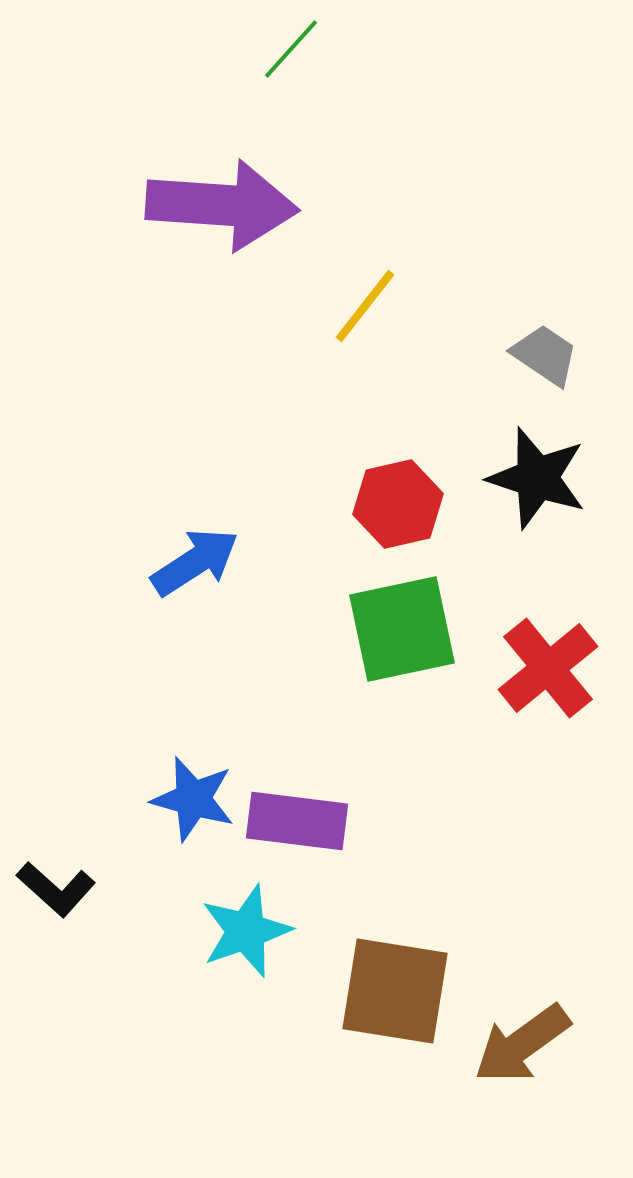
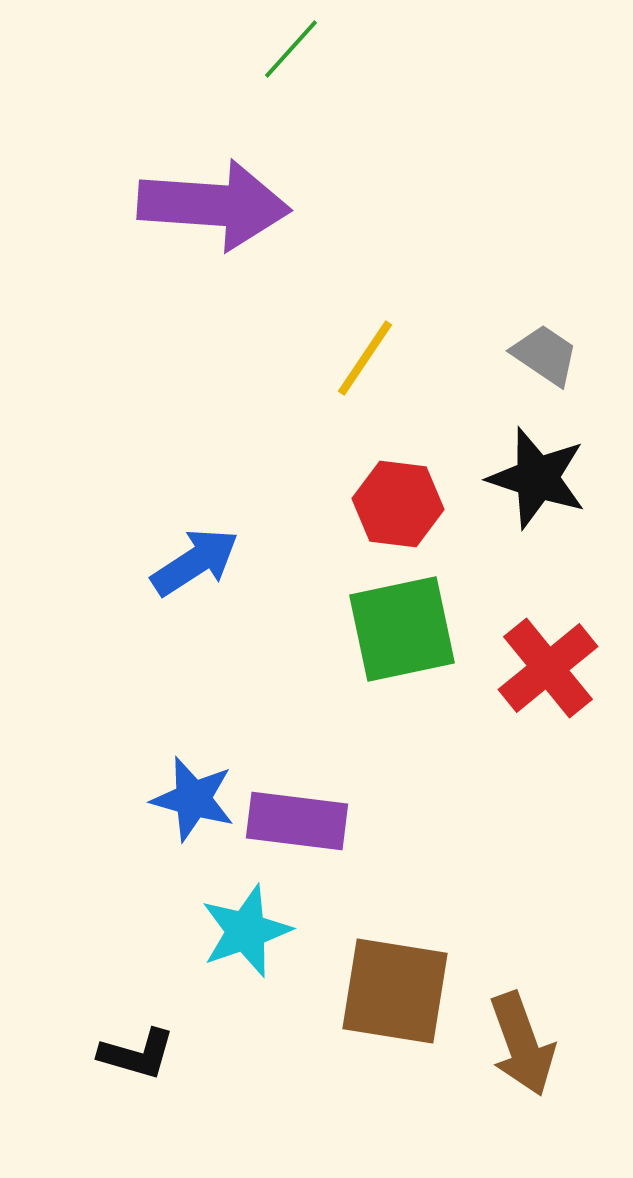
purple arrow: moved 8 px left
yellow line: moved 52 px down; rotated 4 degrees counterclockwise
red hexagon: rotated 20 degrees clockwise
black L-shape: moved 81 px right, 165 px down; rotated 26 degrees counterclockwise
brown arrow: rotated 74 degrees counterclockwise
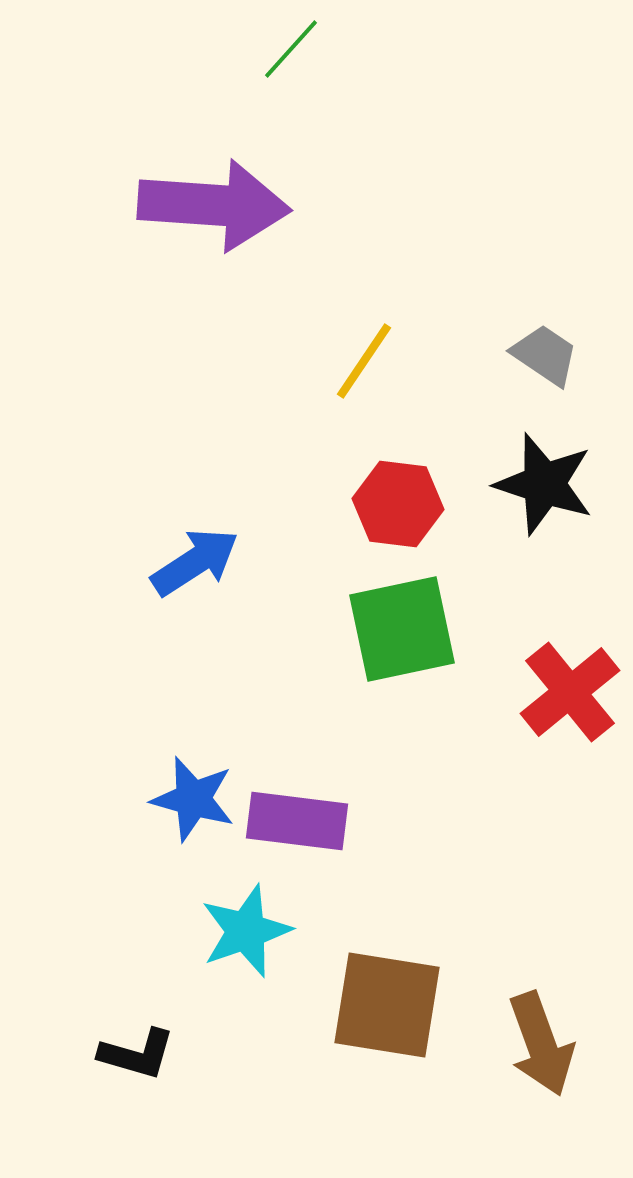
yellow line: moved 1 px left, 3 px down
black star: moved 7 px right, 6 px down
red cross: moved 22 px right, 24 px down
brown square: moved 8 px left, 14 px down
brown arrow: moved 19 px right
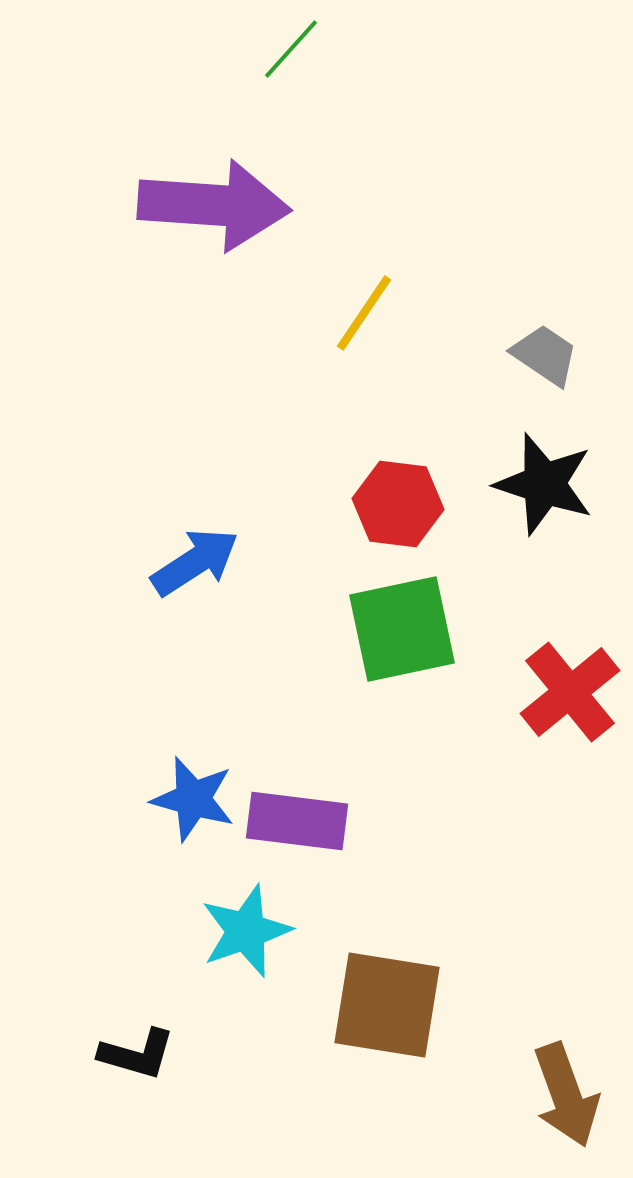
yellow line: moved 48 px up
brown arrow: moved 25 px right, 51 px down
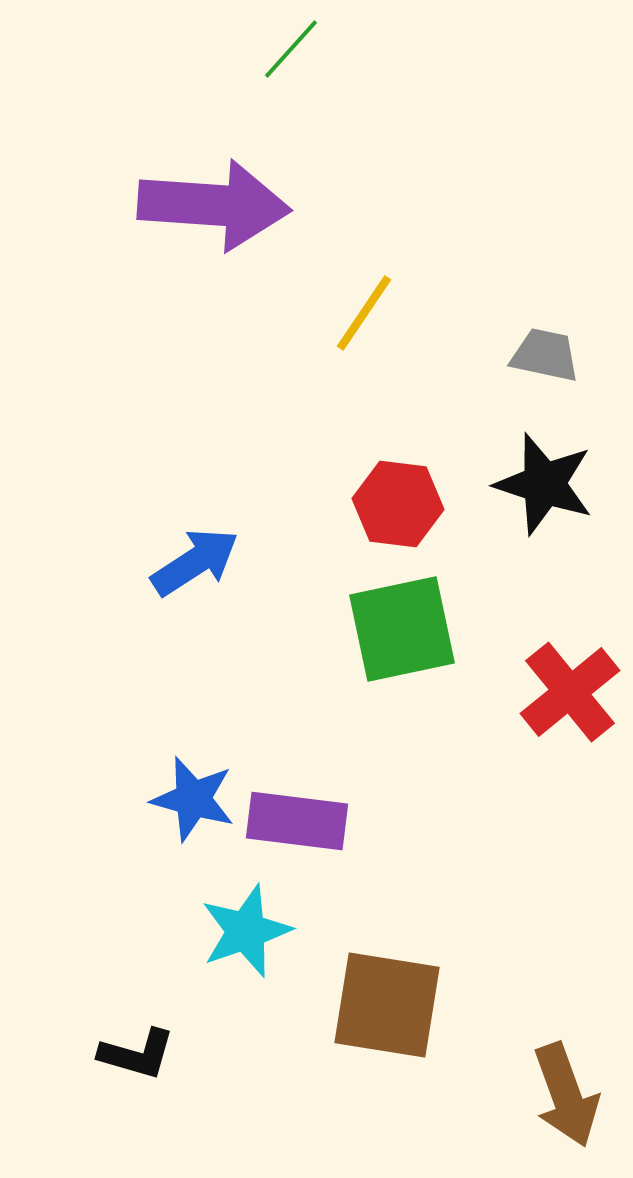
gray trapezoid: rotated 22 degrees counterclockwise
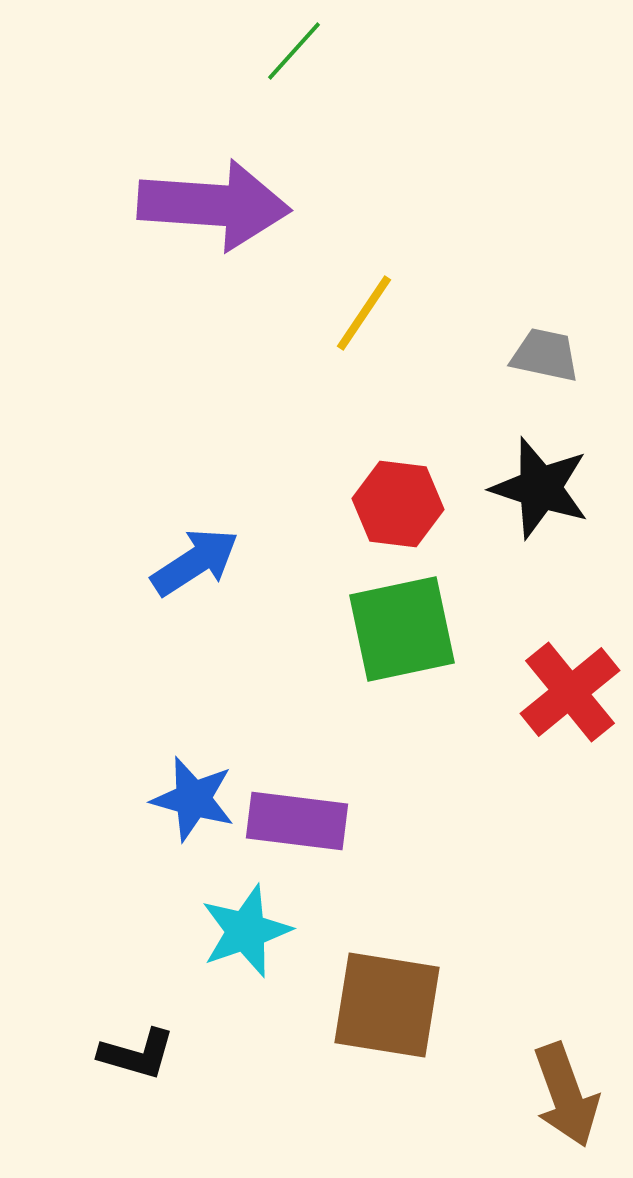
green line: moved 3 px right, 2 px down
black star: moved 4 px left, 4 px down
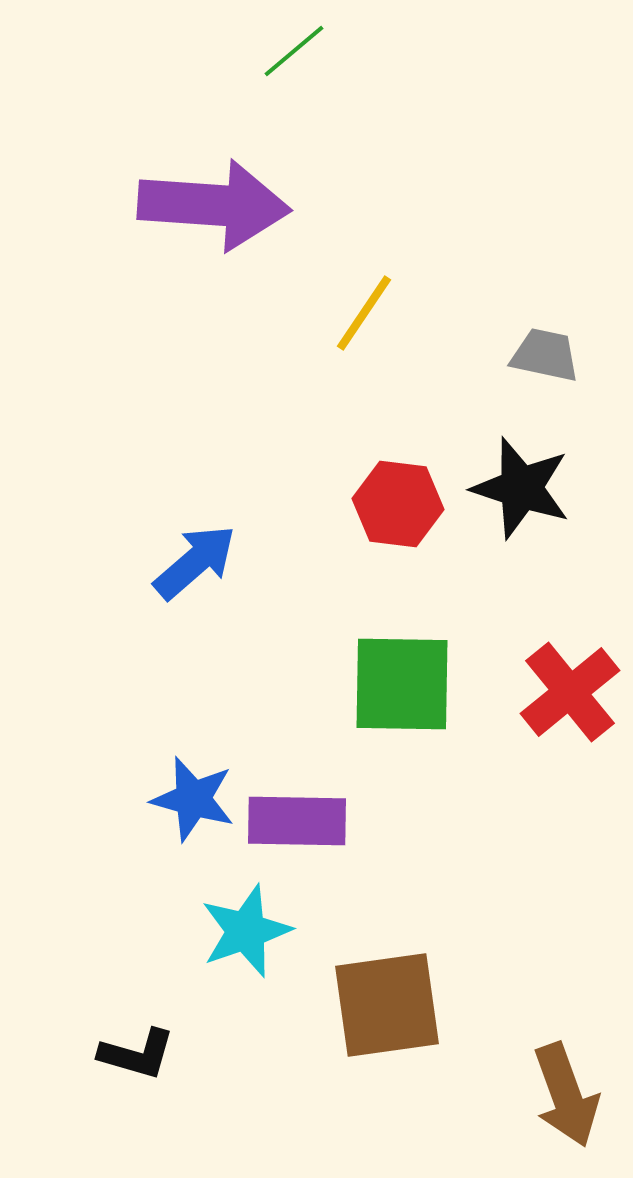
green line: rotated 8 degrees clockwise
black star: moved 19 px left
blue arrow: rotated 8 degrees counterclockwise
green square: moved 55 px down; rotated 13 degrees clockwise
purple rectangle: rotated 6 degrees counterclockwise
brown square: rotated 17 degrees counterclockwise
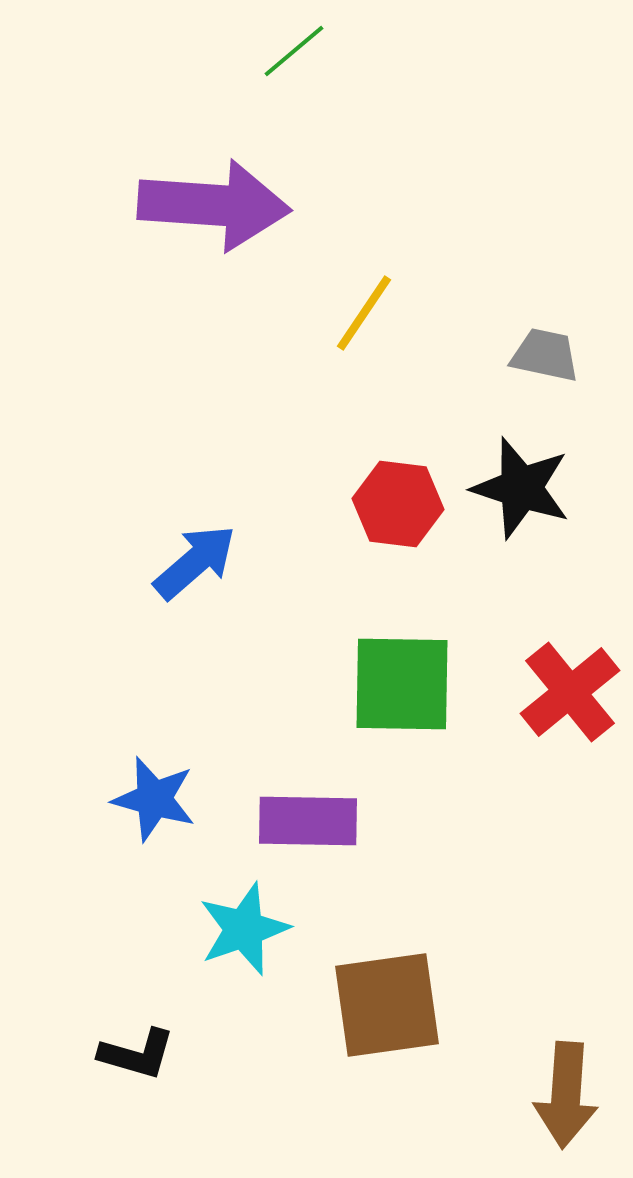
blue star: moved 39 px left
purple rectangle: moved 11 px right
cyan star: moved 2 px left, 2 px up
brown arrow: rotated 24 degrees clockwise
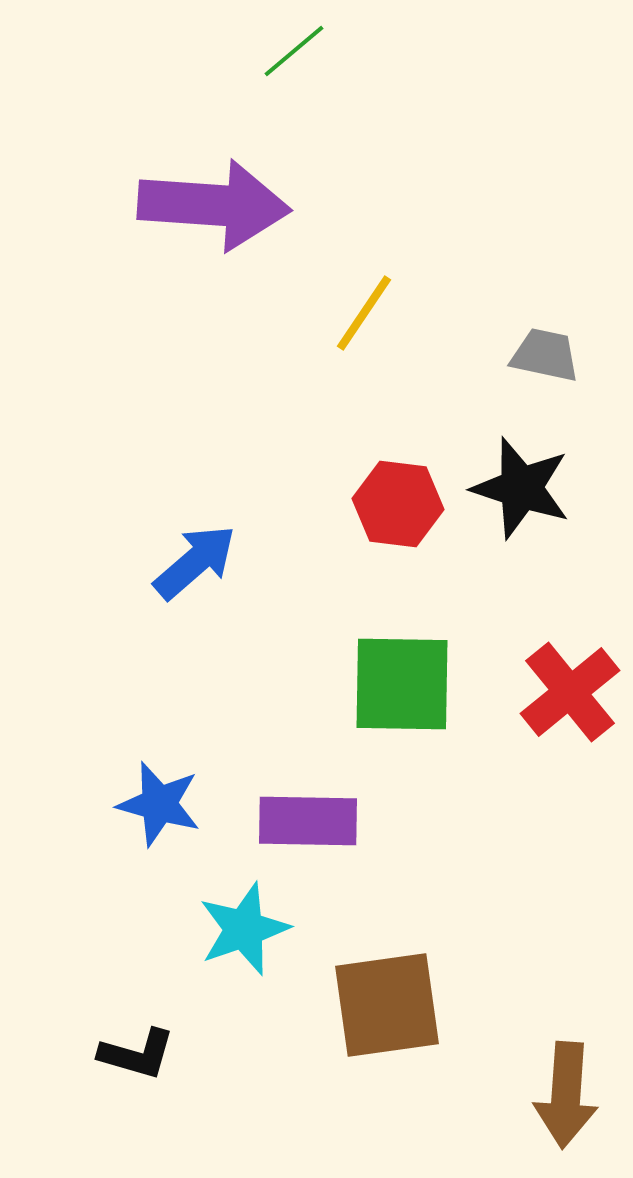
blue star: moved 5 px right, 5 px down
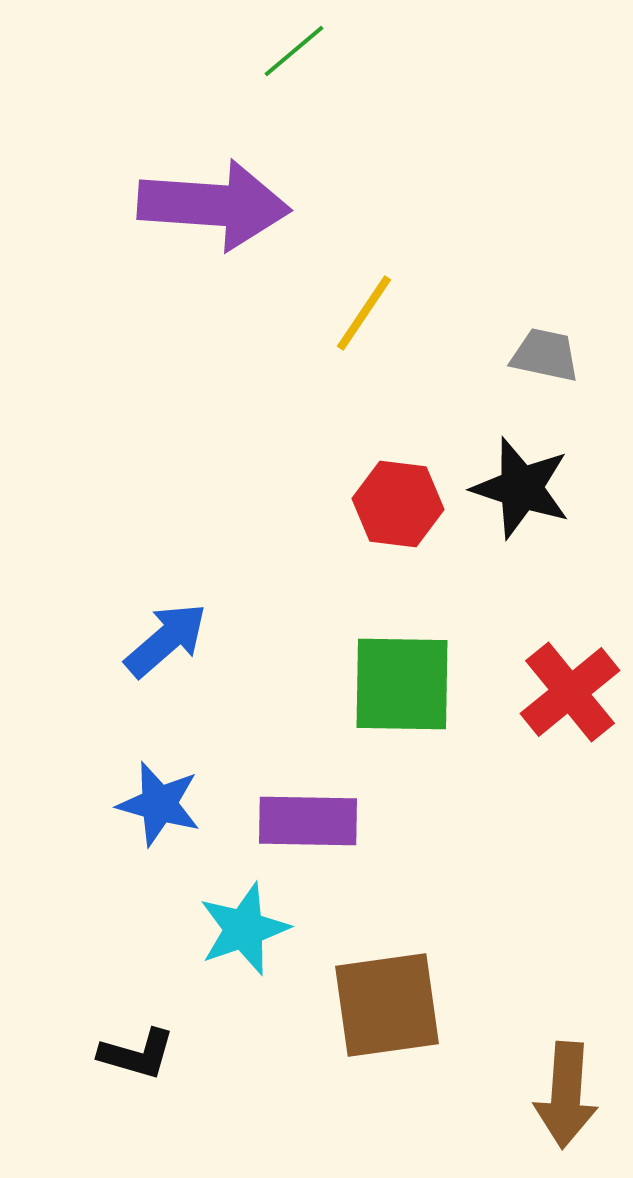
blue arrow: moved 29 px left, 78 px down
